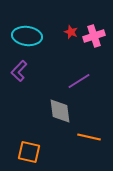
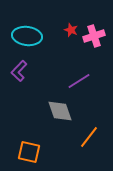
red star: moved 2 px up
gray diamond: rotated 12 degrees counterclockwise
orange line: rotated 65 degrees counterclockwise
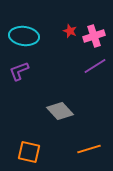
red star: moved 1 px left, 1 px down
cyan ellipse: moved 3 px left
purple L-shape: rotated 25 degrees clockwise
purple line: moved 16 px right, 15 px up
gray diamond: rotated 24 degrees counterclockwise
orange line: moved 12 px down; rotated 35 degrees clockwise
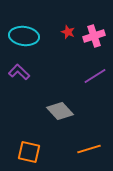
red star: moved 2 px left, 1 px down
purple line: moved 10 px down
purple L-shape: moved 1 px down; rotated 65 degrees clockwise
